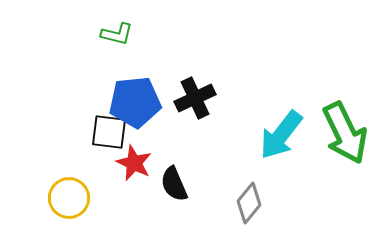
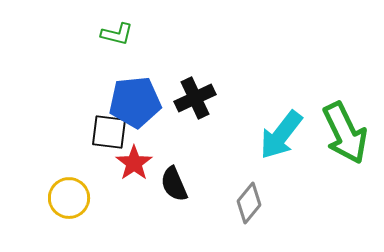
red star: rotated 12 degrees clockwise
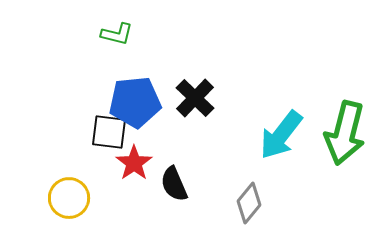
black cross: rotated 21 degrees counterclockwise
green arrow: rotated 40 degrees clockwise
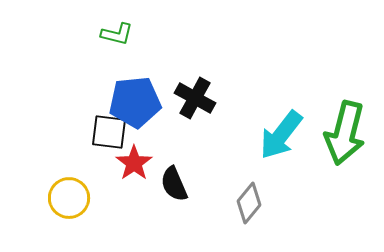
black cross: rotated 15 degrees counterclockwise
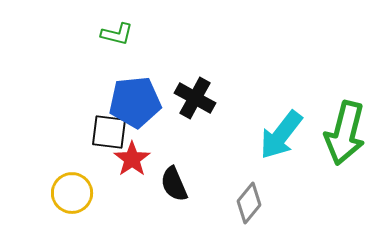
red star: moved 2 px left, 4 px up
yellow circle: moved 3 px right, 5 px up
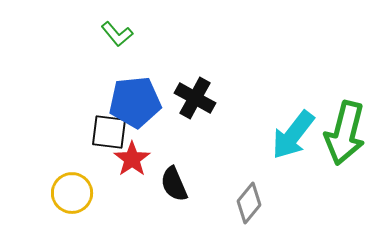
green L-shape: rotated 36 degrees clockwise
cyan arrow: moved 12 px right
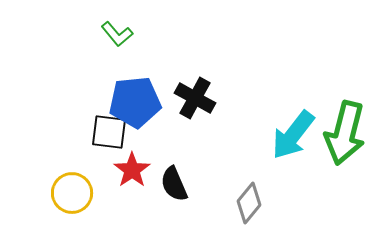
red star: moved 11 px down
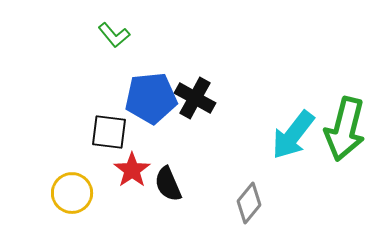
green L-shape: moved 3 px left, 1 px down
blue pentagon: moved 16 px right, 4 px up
green arrow: moved 4 px up
black semicircle: moved 6 px left
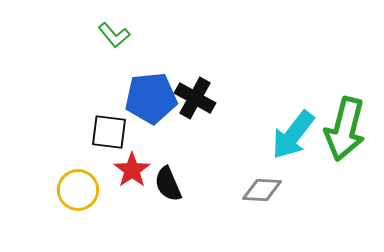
yellow circle: moved 6 px right, 3 px up
gray diamond: moved 13 px right, 13 px up; rotated 54 degrees clockwise
